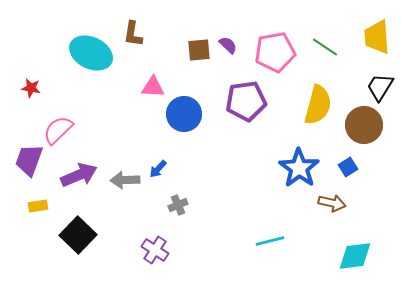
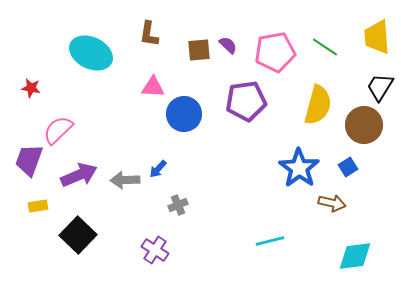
brown L-shape: moved 16 px right
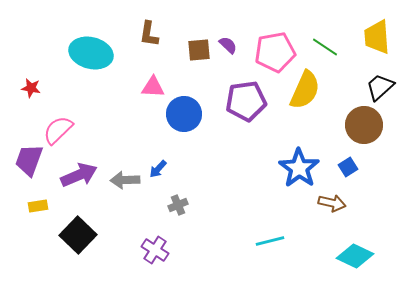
cyan ellipse: rotated 12 degrees counterclockwise
black trapezoid: rotated 16 degrees clockwise
yellow semicircle: moved 13 px left, 15 px up; rotated 9 degrees clockwise
cyan diamond: rotated 33 degrees clockwise
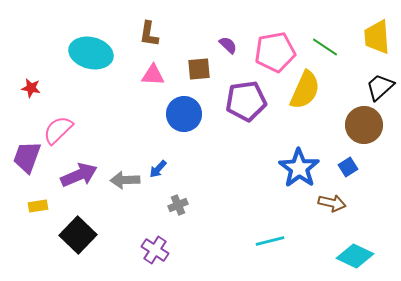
brown square: moved 19 px down
pink triangle: moved 12 px up
purple trapezoid: moved 2 px left, 3 px up
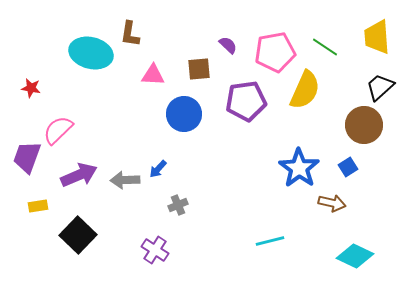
brown L-shape: moved 19 px left
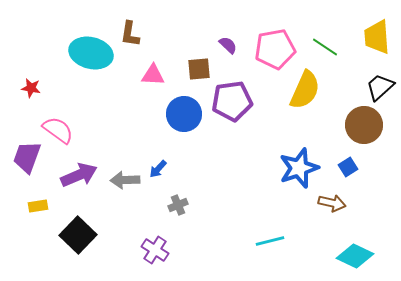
pink pentagon: moved 3 px up
purple pentagon: moved 14 px left
pink semicircle: rotated 80 degrees clockwise
blue star: rotated 18 degrees clockwise
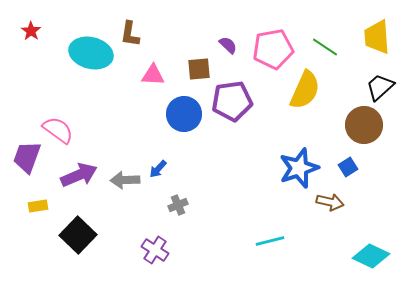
pink pentagon: moved 2 px left
red star: moved 57 px up; rotated 24 degrees clockwise
brown arrow: moved 2 px left, 1 px up
cyan diamond: moved 16 px right
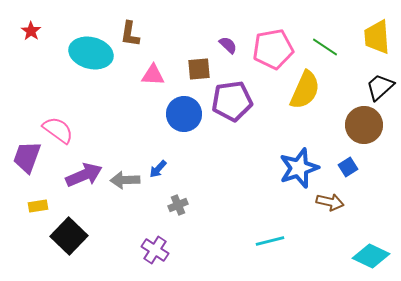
purple arrow: moved 5 px right
black square: moved 9 px left, 1 px down
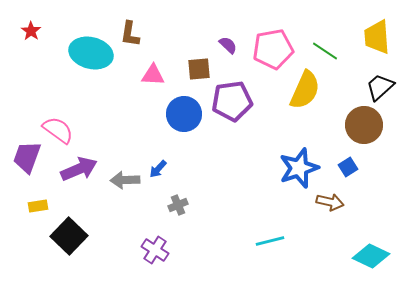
green line: moved 4 px down
purple arrow: moved 5 px left, 6 px up
